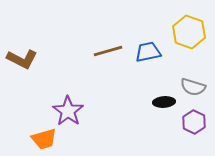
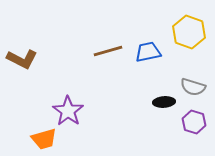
purple hexagon: rotated 10 degrees counterclockwise
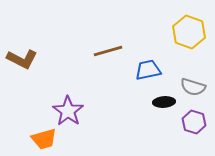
blue trapezoid: moved 18 px down
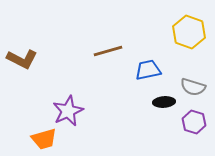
purple star: rotated 12 degrees clockwise
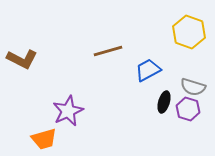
blue trapezoid: rotated 16 degrees counterclockwise
black ellipse: rotated 70 degrees counterclockwise
purple hexagon: moved 6 px left, 13 px up
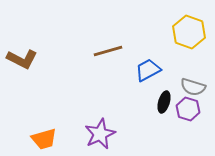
purple star: moved 32 px right, 23 px down
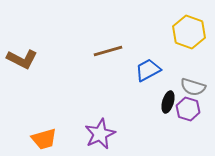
black ellipse: moved 4 px right
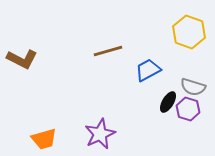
black ellipse: rotated 15 degrees clockwise
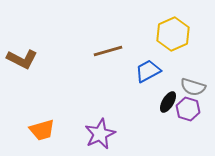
yellow hexagon: moved 16 px left, 2 px down; rotated 16 degrees clockwise
blue trapezoid: moved 1 px down
orange trapezoid: moved 2 px left, 9 px up
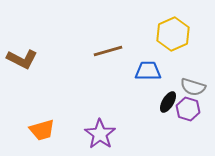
blue trapezoid: rotated 28 degrees clockwise
purple star: rotated 12 degrees counterclockwise
